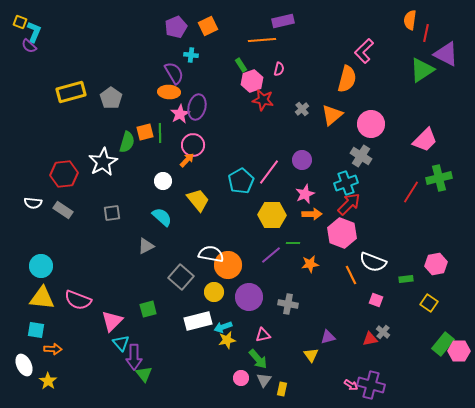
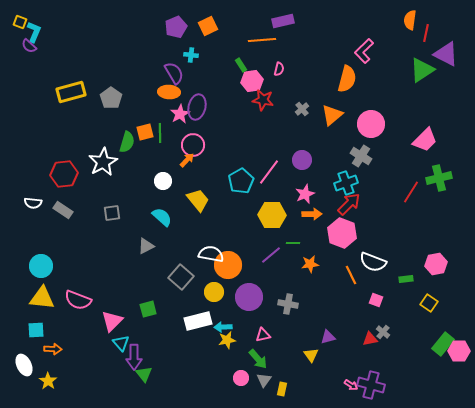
pink hexagon at (252, 81): rotated 10 degrees clockwise
cyan arrow at (223, 327): rotated 18 degrees clockwise
cyan square at (36, 330): rotated 12 degrees counterclockwise
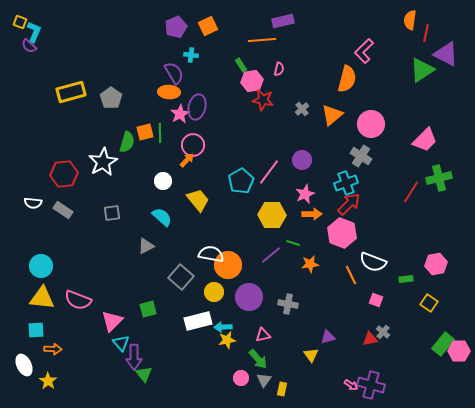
green line at (293, 243): rotated 16 degrees clockwise
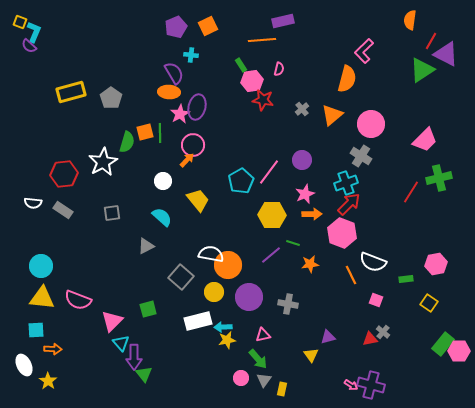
red line at (426, 33): moved 5 px right, 8 px down; rotated 18 degrees clockwise
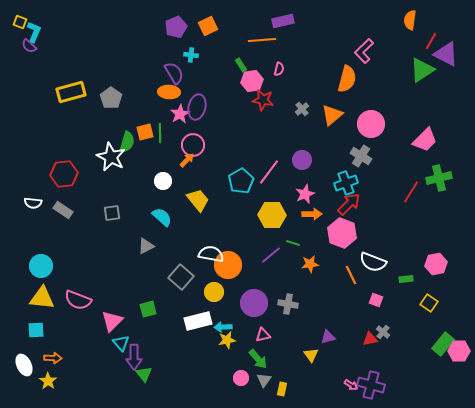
white star at (103, 162): moved 8 px right, 5 px up; rotated 16 degrees counterclockwise
purple circle at (249, 297): moved 5 px right, 6 px down
orange arrow at (53, 349): moved 9 px down
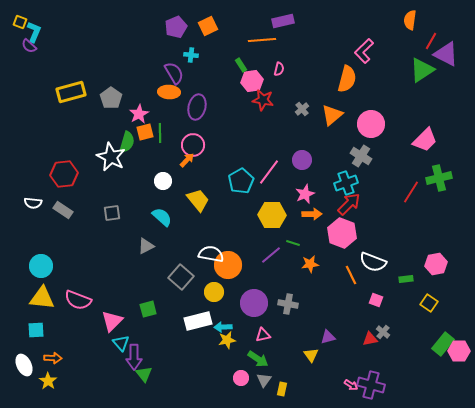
pink star at (180, 114): moved 41 px left
green arrow at (258, 359): rotated 15 degrees counterclockwise
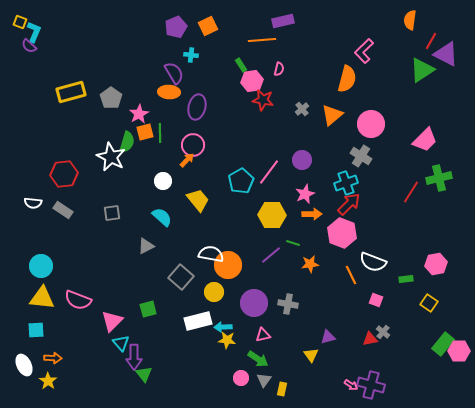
yellow star at (227, 340): rotated 18 degrees clockwise
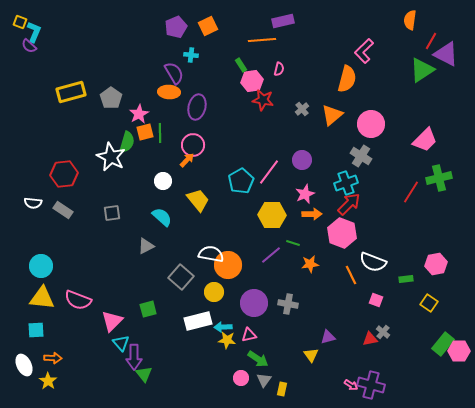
pink triangle at (263, 335): moved 14 px left
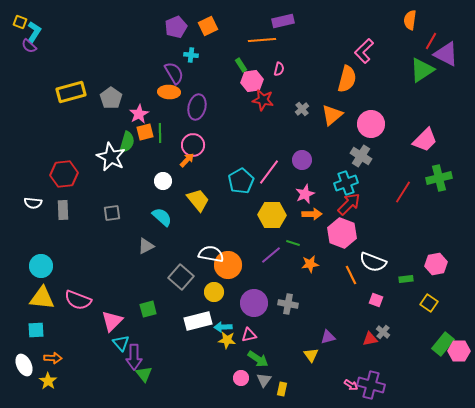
cyan L-shape at (34, 32): rotated 10 degrees clockwise
red line at (411, 192): moved 8 px left
gray rectangle at (63, 210): rotated 54 degrees clockwise
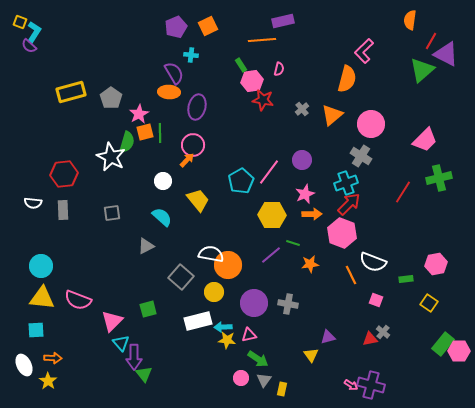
green triangle at (422, 70): rotated 8 degrees counterclockwise
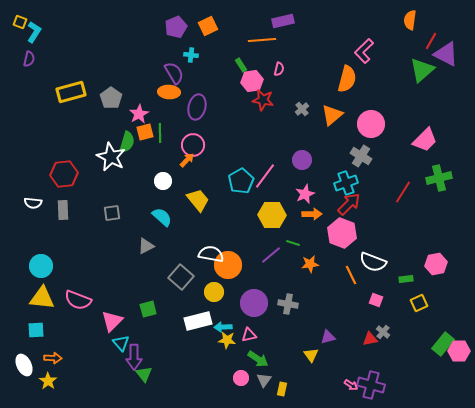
purple semicircle at (29, 46): moved 13 px down; rotated 119 degrees counterclockwise
pink line at (269, 172): moved 4 px left, 4 px down
yellow square at (429, 303): moved 10 px left; rotated 30 degrees clockwise
